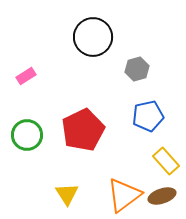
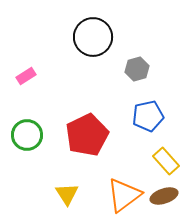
red pentagon: moved 4 px right, 5 px down
brown ellipse: moved 2 px right
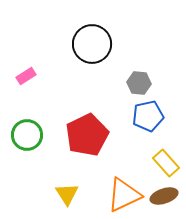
black circle: moved 1 px left, 7 px down
gray hexagon: moved 2 px right, 14 px down; rotated 20 degrees clockwise
yellow rectangle: moved 2 px down
orange triangle: rotated 12 degrees clockwise
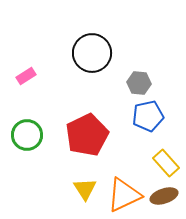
black circle: moved 9 px down
yellow triangle: moved 18 px right, 5 px up
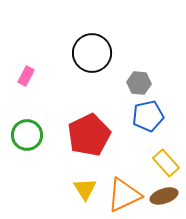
pink rectangle: rotated 30 degrees counterclockwise
red pentagon: moved 2 px right
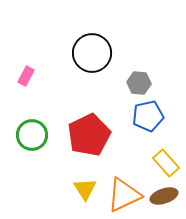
green circle: moved 5 px right
